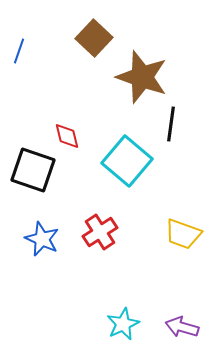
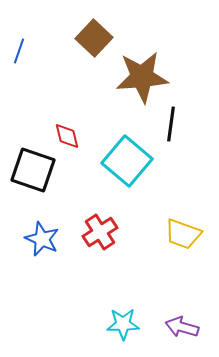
brown star: rotated 24 degrees counterclockwise
cyan star: rotated 24 degrees clockwise
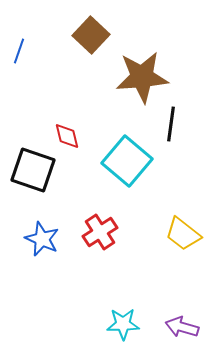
brown square: moved 3 px left, 3 px up
yellow trapezoid: rotated 18 degrees clockwise
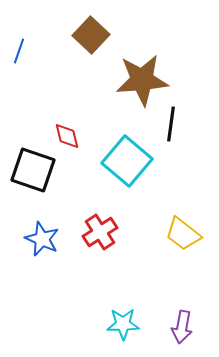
brown star: moved 3 px down
purple arrow: rotated 96 degrees counterclockwise
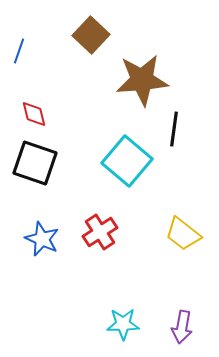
black line: moved 3 px right, 5 px down
red diamond: moved 33 px left, 22 px up
black square: moved 2 px right, 7 px up
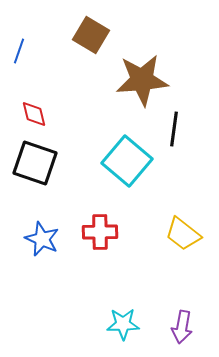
brown square: rotated 12 degrees counterclockwise
red cross: rotated 32 degrees clockwise
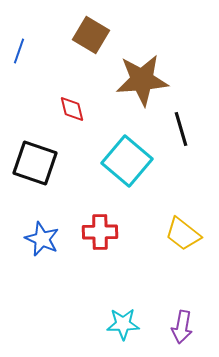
red diamond: moved 38 px right, 5 px up
black line: moved 7 px right; rotated 24 degrees counterclockwise
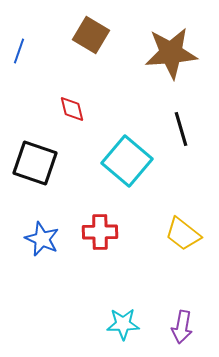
brown star: moved 29 px right, 27 px up
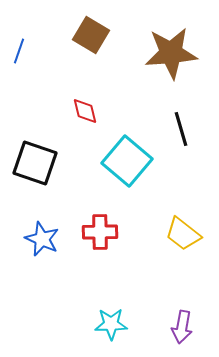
red diamond: moved 13 px right, 2 px down
cyan star: moved 12 px left
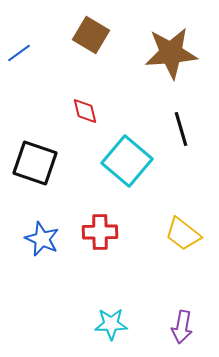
blue line: moved 2 px down; rotated 35 degrees clockwise
